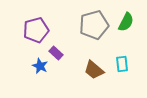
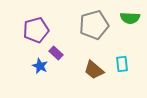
green semicircle: moved 4 px right, 4 px up; rotated 66 degrees clockwise
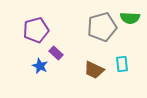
gray pentagon: moved 8 px right, 2 px down
brown trapezoid: rotated 15 degrees counterclockwise
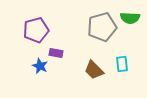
purple rectangle: rotated 32 degrees counterclockwise
brown trapezoid: rotated 20 degrees clockwise
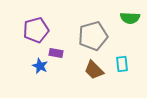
gray pentagon: moved 9 px left, 9 px down
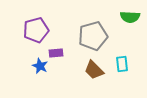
green semicircle: moved 1 px up
purple rectangle: rotated 16 degrees counterclockwise
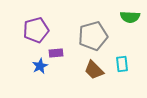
blue star: rotated 21 degrees clockwise
